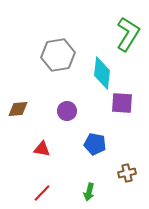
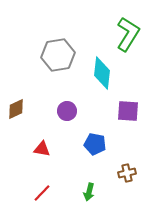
purple square: moved 6 px right, 8 px down
brown diamond: moved 2 px left; rotated 20 degrees counterclockwise
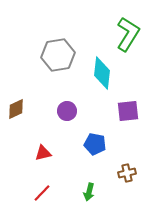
purple square: rotated 10 degrees counterclockwise
red triangle: moved 1 px right, 4 px down; rotated 24 degrees counterclockwise
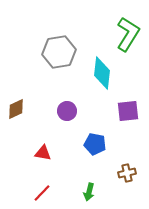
gray hexagon: moved 1 px right, 3 px up
red triangle: rotated 24 degrees clockwise
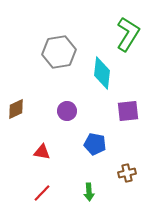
red triangle: moved 1 px left, 1 px up
green arrow: rotated 18 degrees counterclockwise
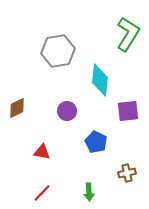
gray hexagon: moved 1 px left, 1 px up
cyan diamond: moved 2 px left, 7 px down
brown diamond: moved 1 px right, 1 px up
blue pentagon: moved 1 px right, 2 px up; rotated 15 degrees clockwise
